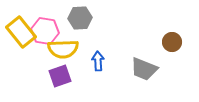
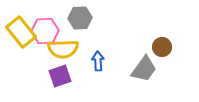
pink hexagon: rotated 12 degrees counterclockwise
brown circle: moved 10 px left, 5 px down
gray trapezoid: rotated 76 degrees counterclockwise
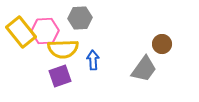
brown circle: moved 3 px up
blue arrow: moved 5 px left, 1 px up
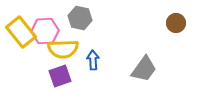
gray hexagon: rotated 15 degrees clockwise
brown circle: moved 14 px right, 21 px up
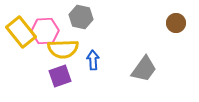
gray hexagon: moved 1 px right, 1 px up
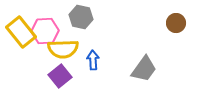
purple square: rotated 20 degrees counterclockwise
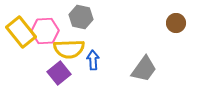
yellow semicircle: moved 6 px right
purple square: moved 1 px left, 3 px up
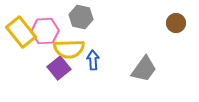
purple square: moved 5 px up
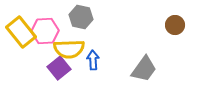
brown circle: moved 1 px left, 2 px down
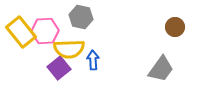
brown circle: moved 2 px down
gray trapezoid: moved 17 px right
